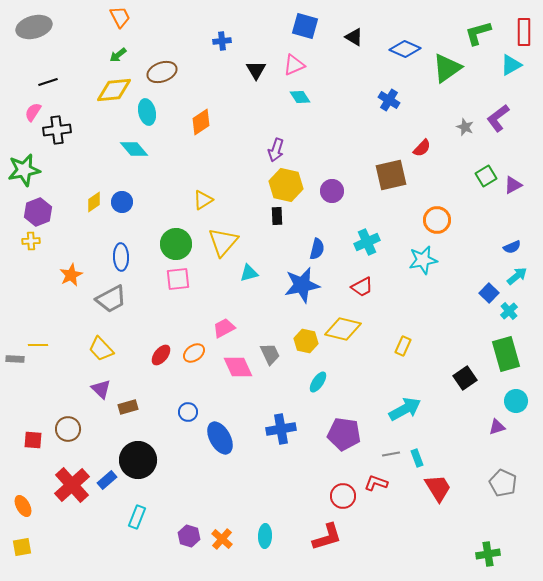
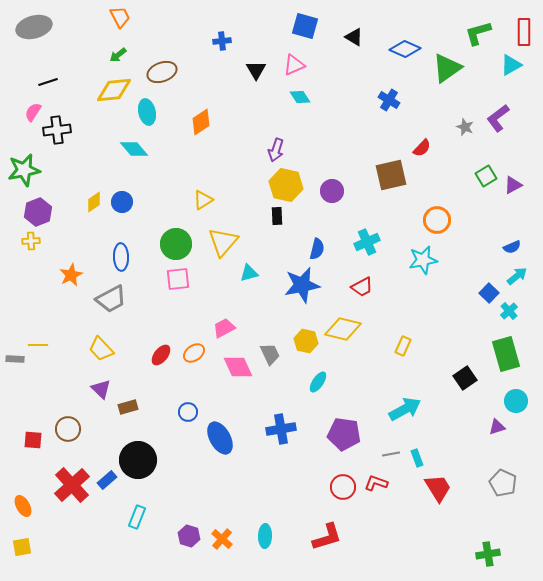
red circle at (343, 496): moved 9 px up
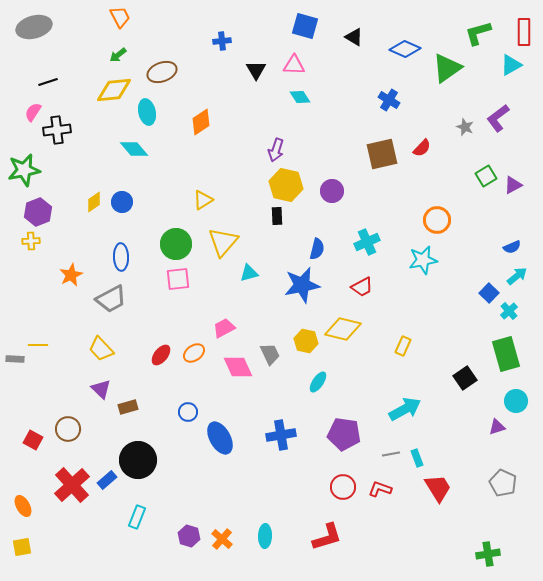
pink triangle at (294, 65): rotated 25 degrees clockwise
brown square at (391, 175): moved 9 px left, 21 px up
blue cross at (281, 429): moved 6 px down
red square at (33, 440): rotated 24 degrees clockwise
red L-shape at (376, 483): moved 4 px right, 6 px down
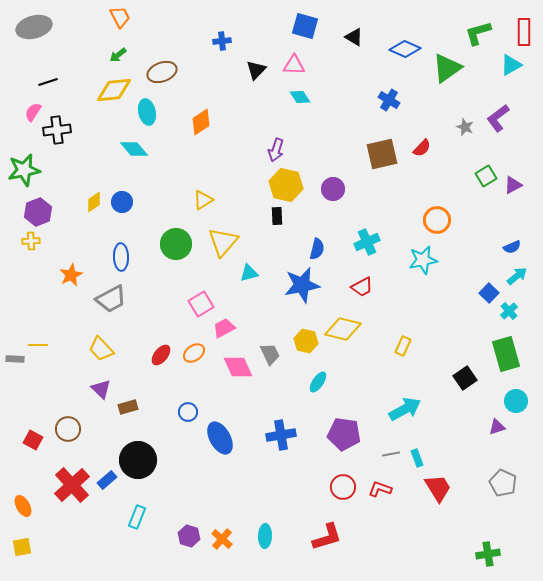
black triangle at (256, 70): rotated 15 degrees clockwise
purple circle at (332, 191): moved 1 px right, 2 px up
pink square at (178, 279): moved 23 px right, 25 px down; rotated 25 degrees counterclockwise
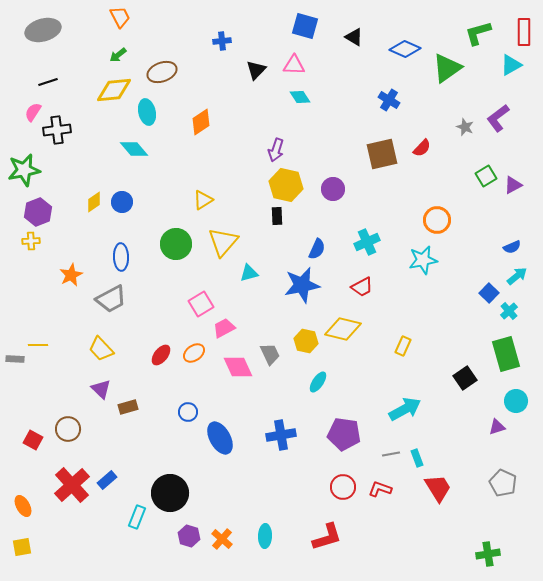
gray ellipse at (34, 27): moved 9 px right, 3 px down
blue semicircle at (317, 249): rotated 10 degrees clockwise
black circle at (138, 460): moved 32 px right, 33 px down
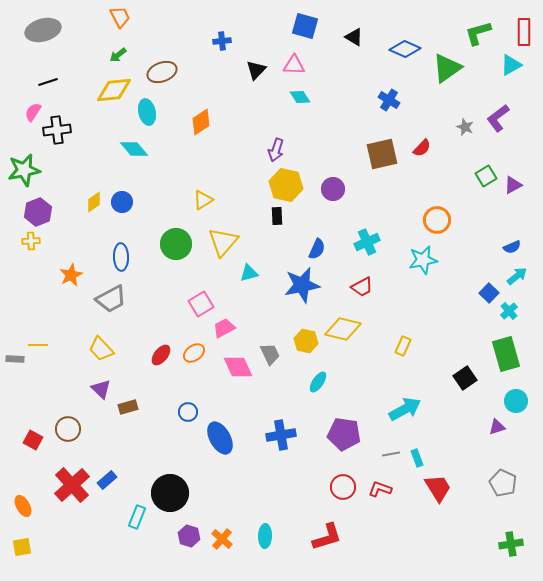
green cross at (488, 554): moved 23 px right, 10 px up
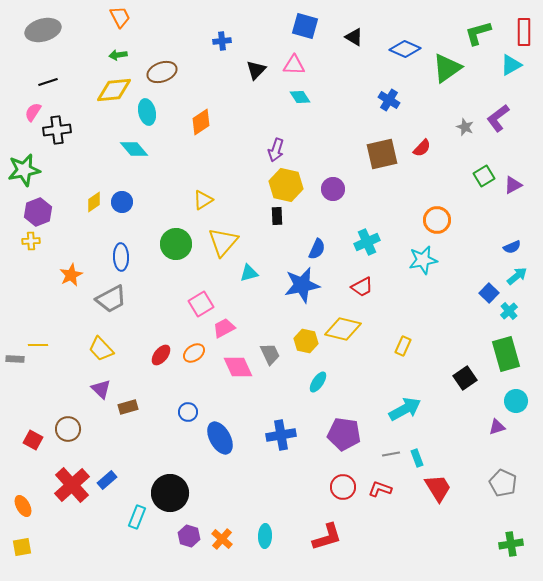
green arrow at (118, 55): rotated 30 degrees clockwise
green square at (486, 176): moved 2 px left
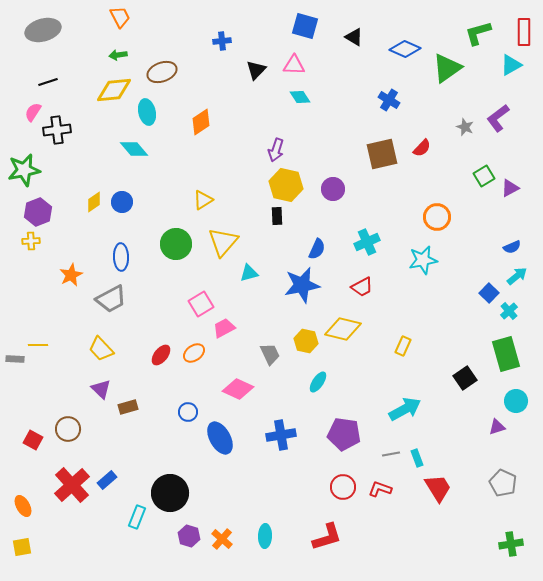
purple triangle at (513, 185): moved 3 px left, 3 px down
orange circle at (437, 220): moved 3 px up
pink diamond at (238, 367): moved 22 px down; rotated 40 degrees counterclockwise
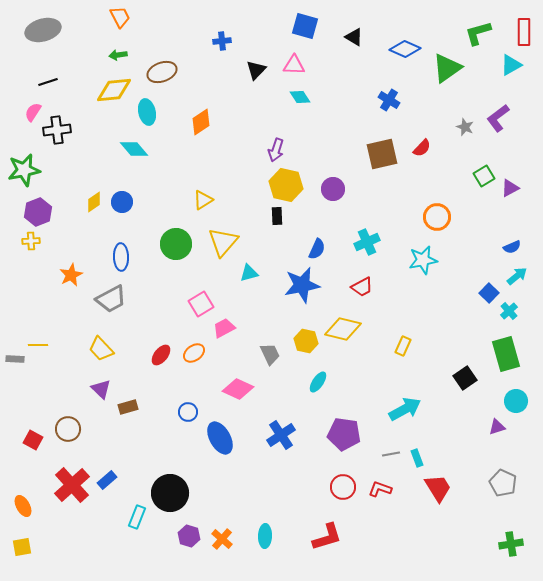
blue cross at (281, 435): rotated 24 degrees counterclockwise
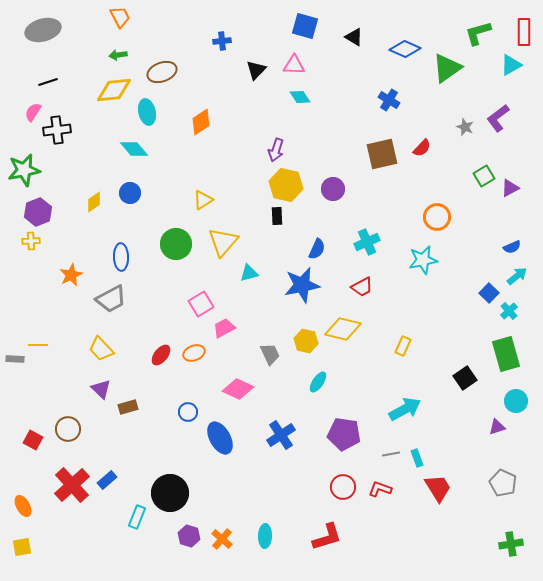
blue circle at (122, 202): moved 8 px right, 9 px up
orange ellipse at (194, 353): rotated 15 degrees clockwise
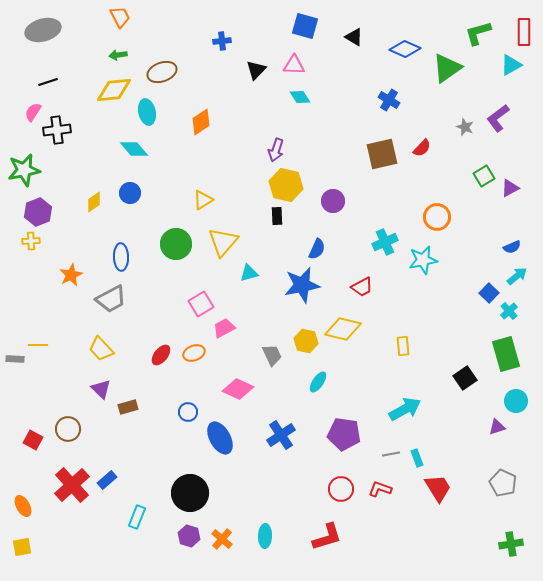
purple circle at (333, 189): moved 12 px down
cyan cross at (367, 242): moved 18 px right
yellow rectangle at (403, 346): rotated 30 degrees counterclockwise
gray trapezoid at (270, 354): moved 2 px right, 1 px down
red circle at (343, 487): moved 2 px left, 2 px down
black circle at (170, 493): moved 20 px right
